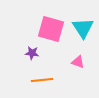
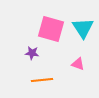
pink triangle: moved 2 px down
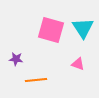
pink square: moved 1 px down
purple star: moved 16 px left, 6 px down
orange line: moved 6 px left
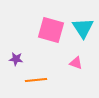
pink triangle: moved 2 px left, 1 px up
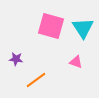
pink square: moved 4 px up
pink triangle: moved 1 px up
orange line: rotated 30 degrees counterclockwise
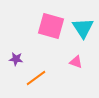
orange line: moved 2 px up
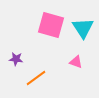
pink square: moved 1 px up
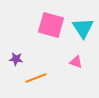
orange line: rotated 15 degrees clockwise
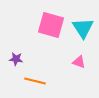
pink triangle: moved 3 px right
orange line: moved 1 px left, 3 px down; rotated 35 degrees clockwise
